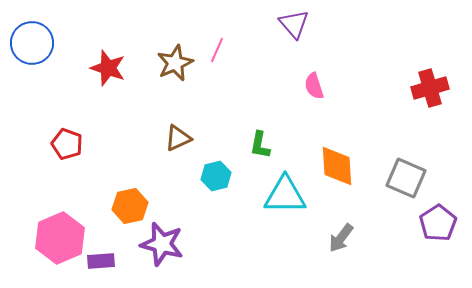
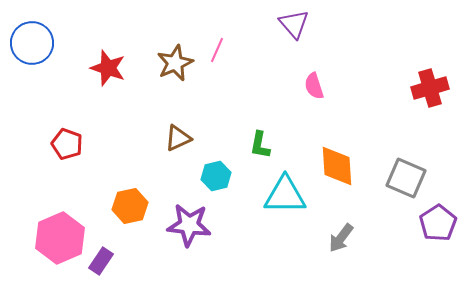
purple star: moved 27 px right, 19 px up; rotated 9 degrees counterclockwise
purple rectangle: rotated 52 degrees counterclockwise
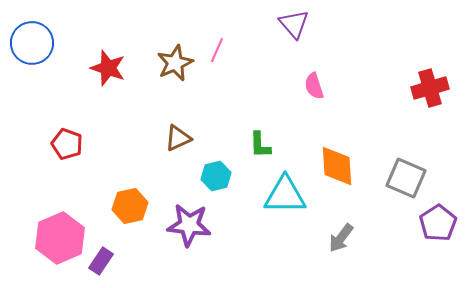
green L-shape: rotated 12 degrees counterclockwise
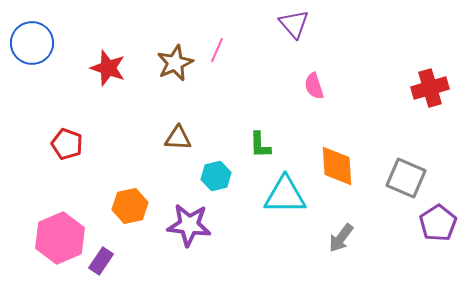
brown triangle: rotated 28 degrees clockwise
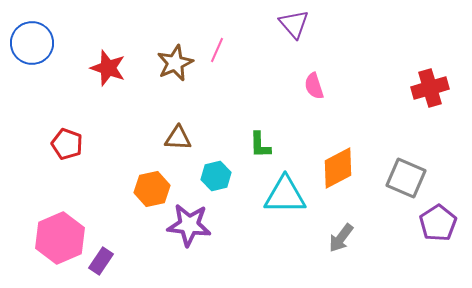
orange diamond: moved 1 px right, 2 px down; rotated 66 degrees clockwise
orange hexagon: moved 22 px right, 17 px up
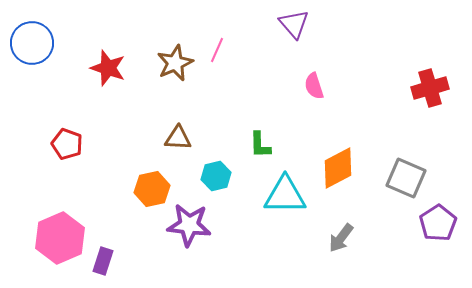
purple rectangle: moved 2 px right; rotated 16 degrees counterclockwise
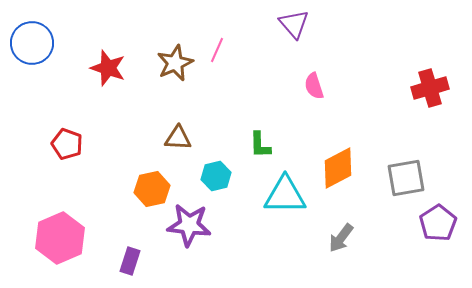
gray square: rotated 33 degrees counterclockwise
purple rectangle: moved 27 px right
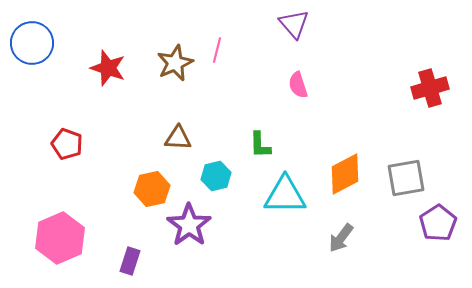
pink line: rotated 10 degrees counterclockwise
pink semicircle: moved 16 px left, 1 px up
orange diamond: moved 7 px right, 6 px down
purple star: rotated 30 degrees clockwise
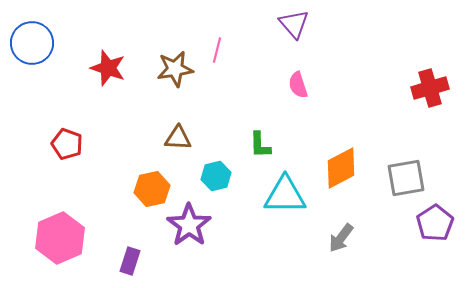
brown star: moved 6 px down; rotated 15 degrees clockwise
orange diamond: moved 4 px left, 6 px up
purple pentagon: moved 3 px left
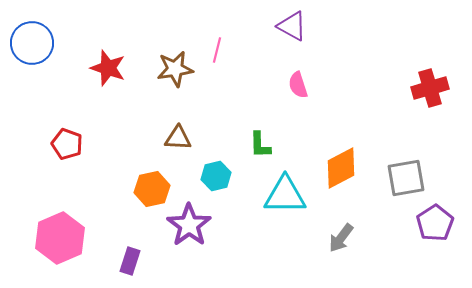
purple triangle: moved 2 px left, 2 px down; rotated 20 degrees counterclockwise
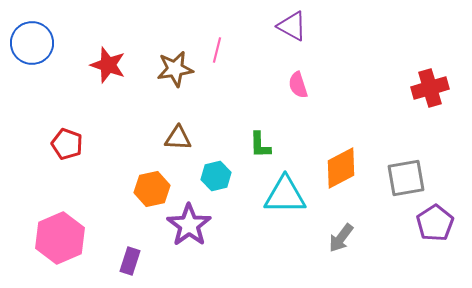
red star: moved 3 px up
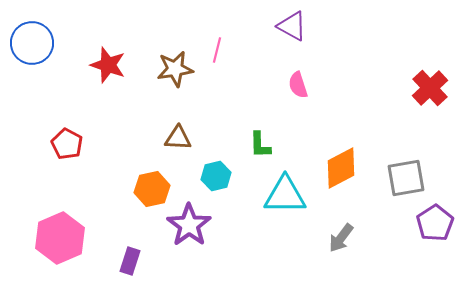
red cross: rotated 27 degrees counterclockwise
red pentagon: rotated 8 degrees clockwise
